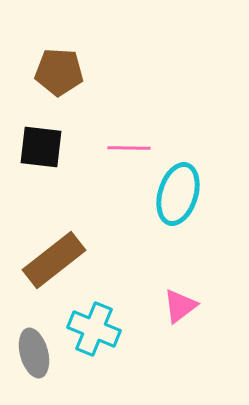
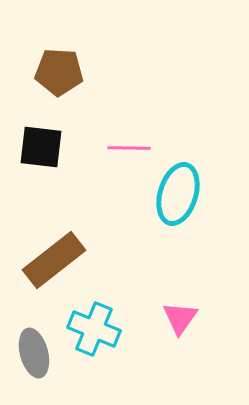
pink triangle: moved 12 px down; rotated 18 degrees counterclockwise
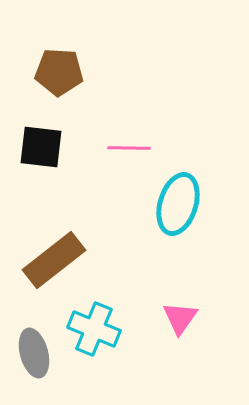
cyan ellipse: moved 10 px down
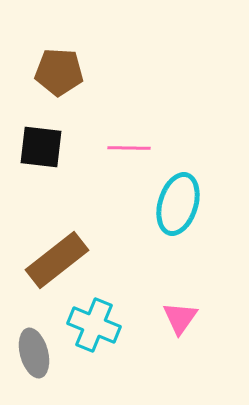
brown rectangle: moved 3 px right
cyan cross: moved 4 px up
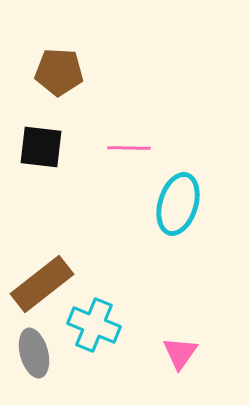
brown rectangle: moved 15 px left, 24 px down
pink triangle: moved 35 px down
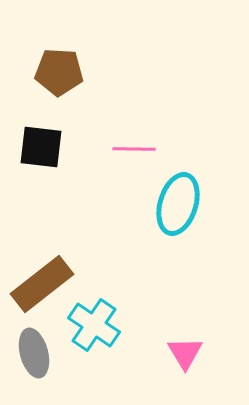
pink line: moved 5 px right, 1 px down
cyan cross: rotated 12 degrees clockwise
pink triangle: moved 5 px right; rotated 6 degrees counterclockwise
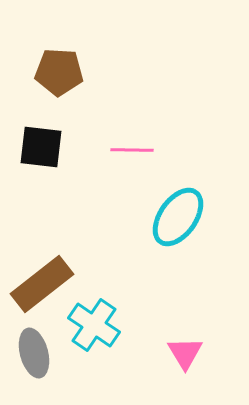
pink line: moved 2 px left, 1 px down
cyan ellipse: moved 13 px down; rotated 18 degrees clockwise
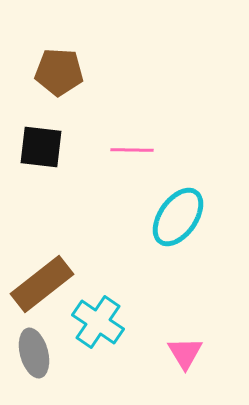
cyan cross: moved 4 px right, 3 px up
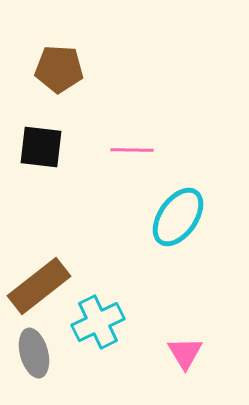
brown pentagon: moved 3 px up
brown rectangle: moved 3 px left, 2 px down
cyan cross: rotated 30 degrees clockwise
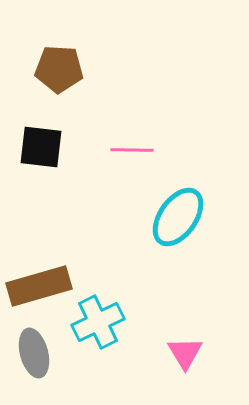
brown rectangle: rotated 22 degrees clockwise
